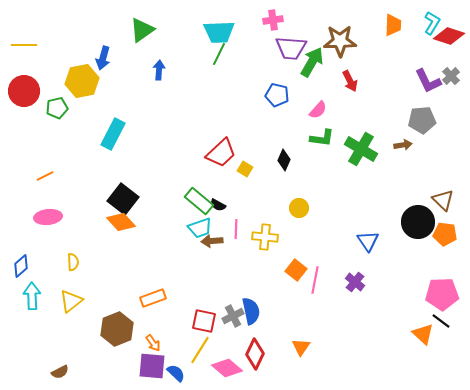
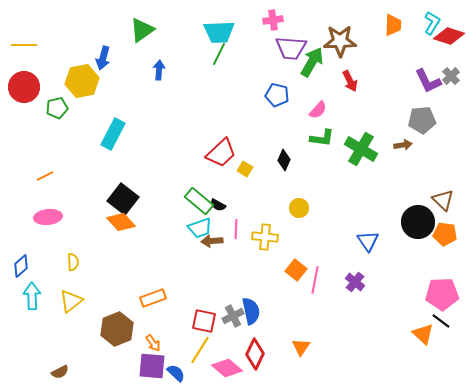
red circle at (24, 91): moved 4 px up
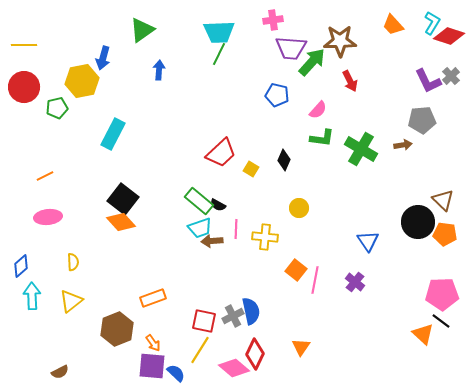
orange trapezoid at (393, 25): rotated 135 degrees clockwise
green arrow at (312, 62): rotated 12 degrees clockwise
yellow square at (245, 169): moved 6 px right
pink diamond at (227, 368): moved 7 px right
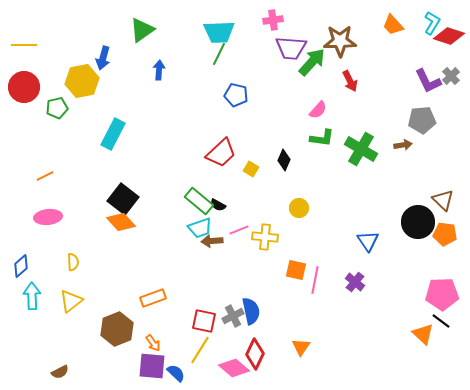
blue pentagon at (277, 95): moved 41 px left
pink line at (236, 229): moved 3 px right, 1 px down; rotated 66 degrees clockwise
orange square at (296, 270): rotated 25 degrees counterclockwise
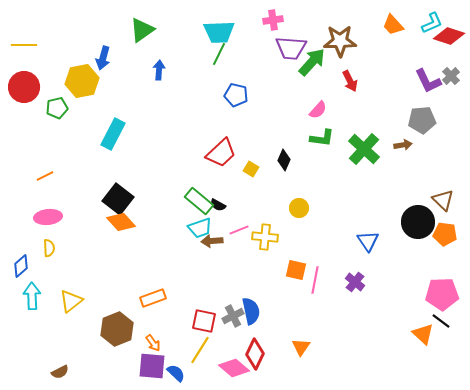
cyan L-shape at (432, 23): rotated 35 degrees clockwise
green cross at (361, 149): moved 3 px right; rotated 12 degrees clockwise
black square at (123, 199): moved 5 px left
yellow semicircle at (73, 262): moved 24 px left, 14 px up
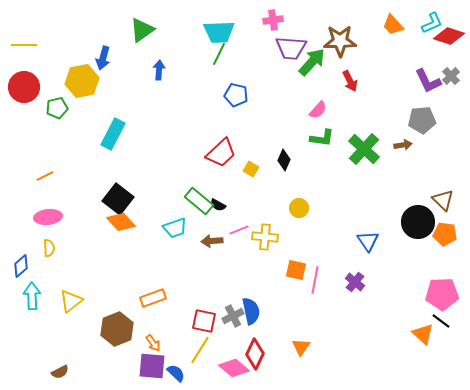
cyan trapezoid at (200, 228): moved 25 px left
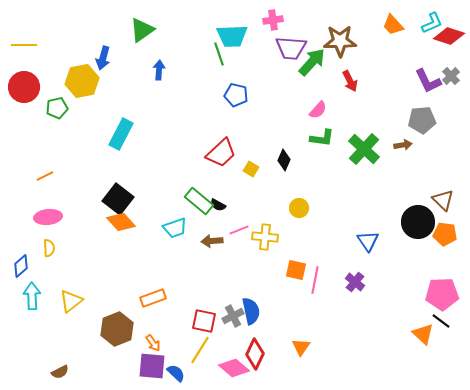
cyan trapezoid at (219, 32): moved 13 px right, 4 px down
green line at (219, 54): rotated 45 degrees counterclockwise
cyan rectangle at (113, 134): moved 8 px right
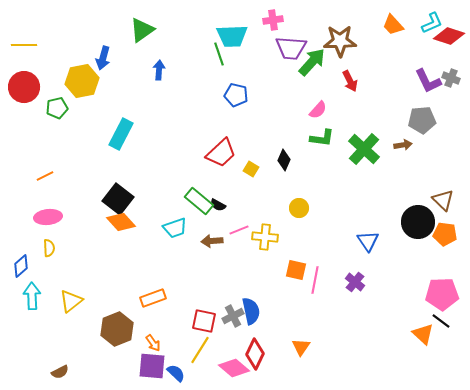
gray cross at (451, 76): moved 2 px down; rotated 24 degrees counterclockwise
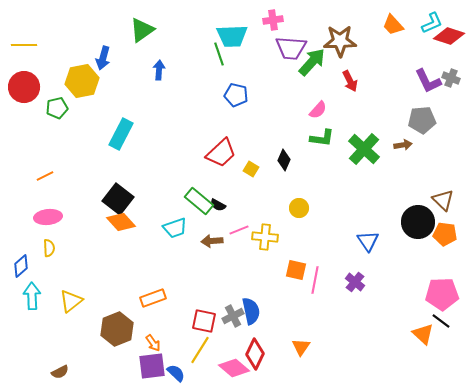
purple square at (152, 366): rotated 12 degrees counterclockwise
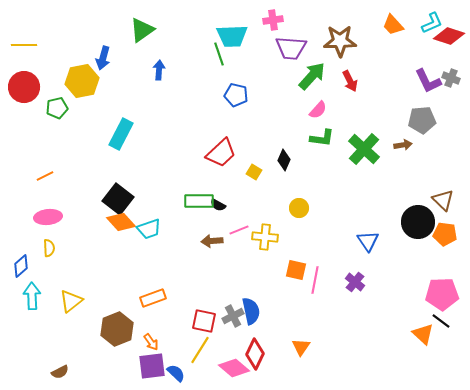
green arrow at (312, 62): moved 14 px down
yellow square at (251, 169): moved 3 px right, 3 px down
green rectangle at (199, 201): rotated 40 degrees counterclockwise
cyan trapezoid at (175, 228): moved 26 px left, 1 px down
orange arrow at (153, 343): moved 2 px left, 1 px up
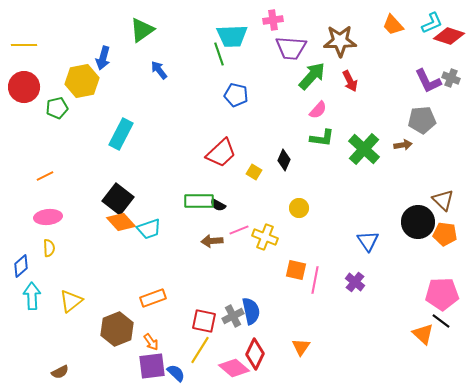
blue arrow at (159, 70): rotated 42 degrees counterclockwise
yellow cross at (265, 237): rotated 15 degrees clockwise
